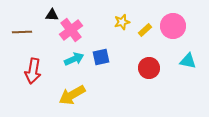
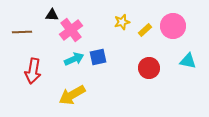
blue square: moved 3 px left
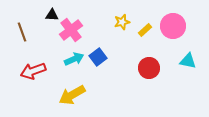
brown line: rotated 72 degrees clockwise
blue square: rotated 24 degrees counterclockwise
red arrow: rotated 60 degrees clockwise
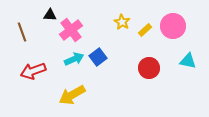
black triangle: moved 2 px left
yellow star: rotated 28 degrees counterclockwise
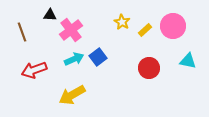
red arrow: moved 1 px right, 1 px up
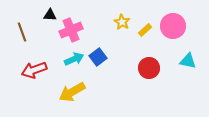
pink cross: rotated 15 degrees clockwise
yellow arrow: moved 3 px up
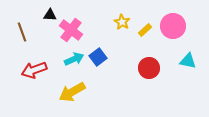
pink cross: rotated 30 degrees counterclockwise
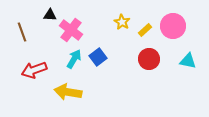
cyan arrow: rotated 36 degrees counterclockwise
red circle: moved 9 px up
yellow arrow: moved 4 px left; rotated 40 degrees clockwise
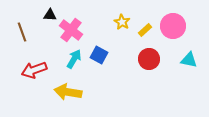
blue square: moved 1 px right, 2 px up; rotated 24 degrees counterclockwise
cyan triangle: moved 1 px right, 1 px up
